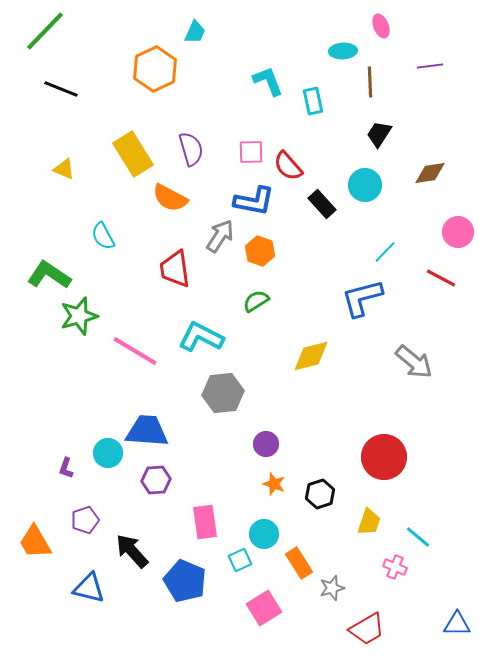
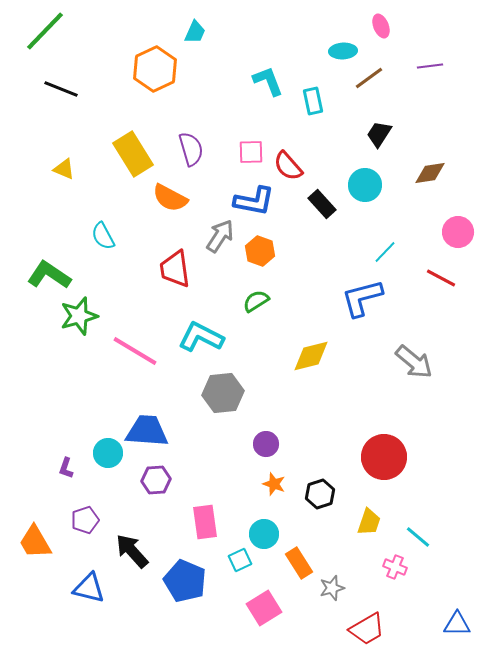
brown line at (370, 82): moved 1 px left, 4 px up; rotated 56 degrees clockwise
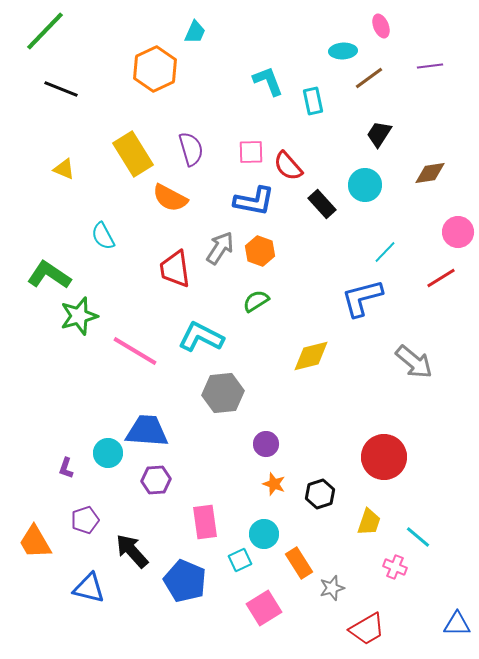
gray arrow at (220, 236): moved 12 px down
red line at (441, 278): rotated 60 degrees counterclockwise
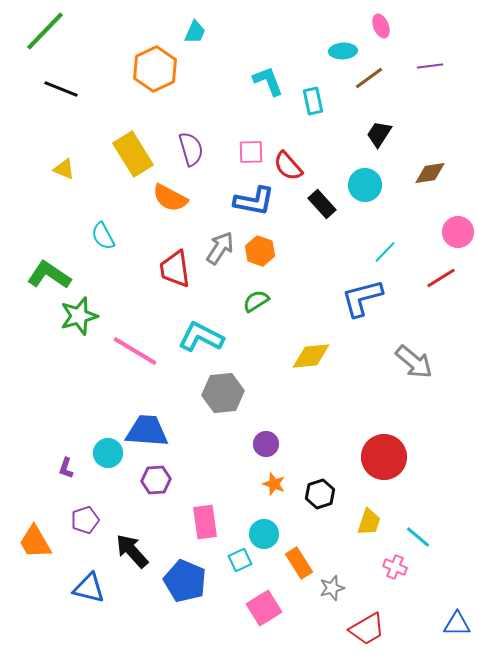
yellow diamond at (311, 356): rotated 9 degrees clockwise
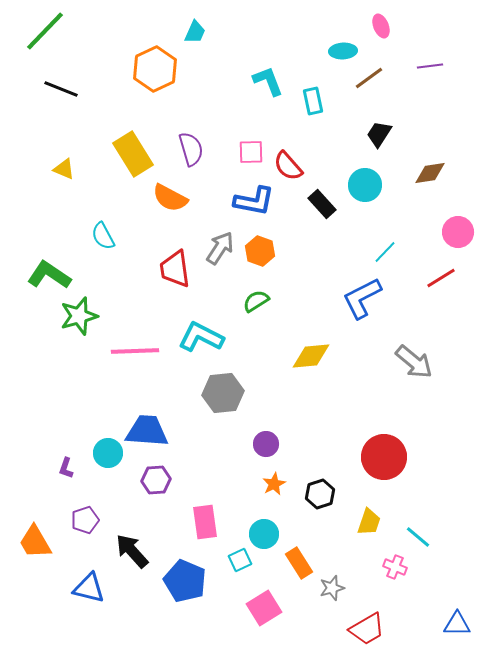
blue L-shape at (362, 298): rotated 12 degrees counterclockwise
pink line at (135, 351): rotated 33 degrees counterclockwise
orange star at (274, 484): rotated 25 degrees clockwise
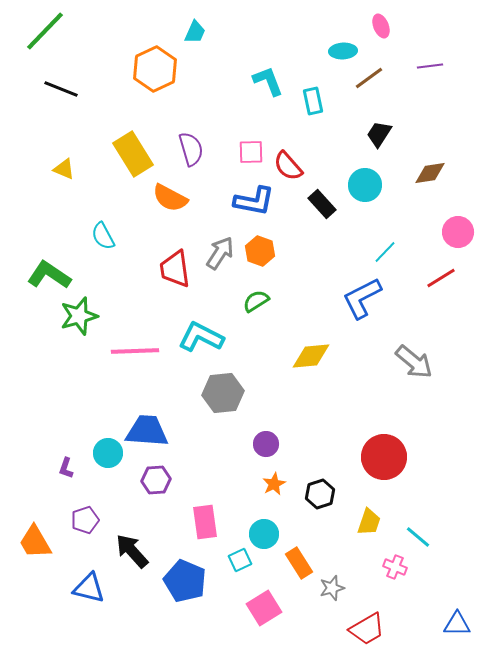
gray arrow at (220, 248): moved 5 px down
